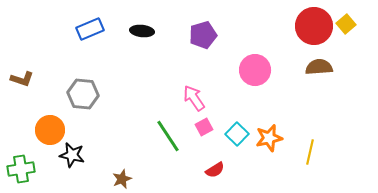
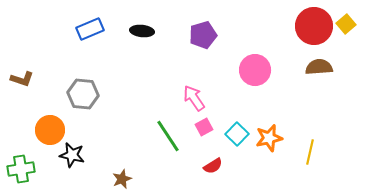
red semicircle: moved 2 px left, 4 px up
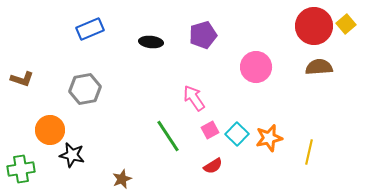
black ellipse: moved 9 px right, 11 px down
pink circle: moved 1 px right, 3 px up
gray hexagon: moved 2 px right, 5 px up; rotated 16 degrees counterclockwise
pink square: moved 6 px right, 3 px down
yellow line: moved 1 px left
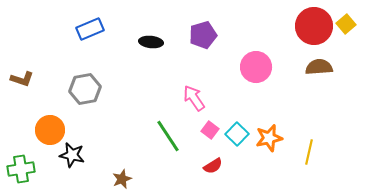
pink square: rotated 24 degrees counterclockwise
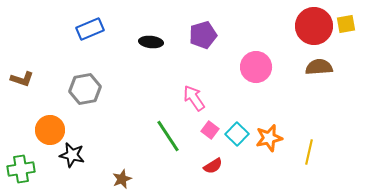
yellow square: rotated 30 degrees clockwise
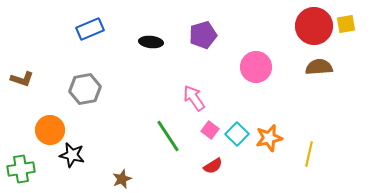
yellow line: moved 2 px down
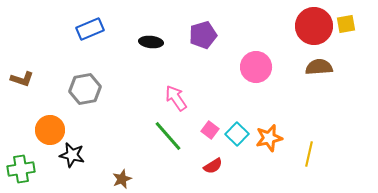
pink arrow: moved 18 px left
green line: rotated 8 degrees counterclockwise
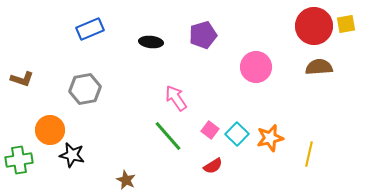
orange star: moved 1 px right
green cross: moved 2 px left, 9 px up
brown star: moved 4 px right, 1 px down; rotated 24 degrees counterclockwise
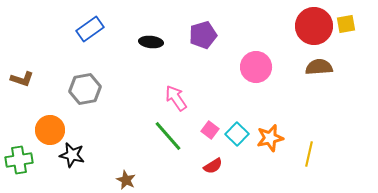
blue rectangle: rotated 12 degrees counterclockwise
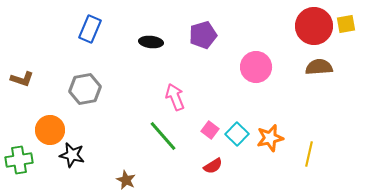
blue rectangle: rotated 32 degrees counterclockwise
pink arrow: moved 1 px left, 1 px up; rotated 12 degrees clockwise
green line: moved 5 px left
